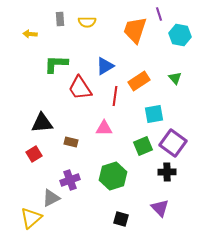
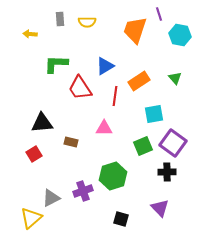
purple cross: moved 13 px right, 11 px down
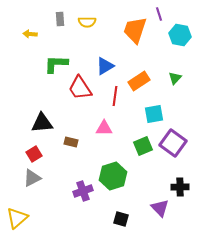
green triangle: rotated 24 degrees clockwise
black cross: moved 13 px right, 15 px down
gray triangle: moved 19 px left, 20 px up
yellow triangle: moved 14 px left
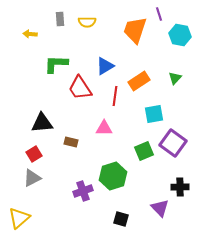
green square: moved 1 px right, 5 px down
yellow triangle: moved 2 px right
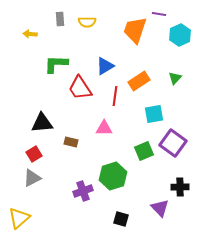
purple line: rotated 64 degrees counterclockwise
cyan hexagon: rotated 25 degrees clockwise
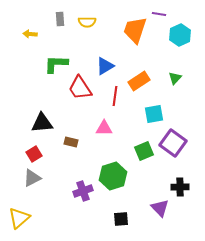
black square: rotated 21 degrees counterclockwise
